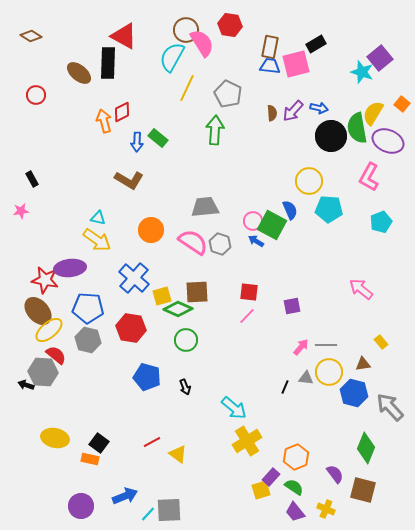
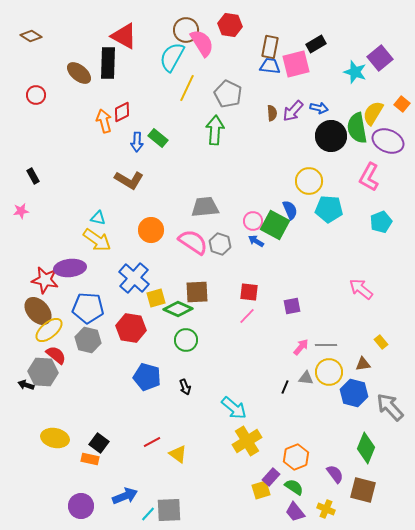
cyan star at (362, 72): moved 7 px left
black rectangle at (32, 179): moved 1 px right, 3 px up
green square at (272, 225): moved 3 px right
yellow square at (162, 296): moved 6 px left, 2 px down
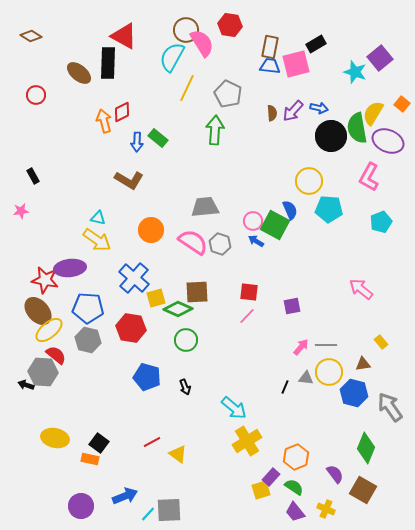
gray arrow at (390, 407): rotated 8 degrees clockwise
brown square at (363, 490): rotated 16 degrees clockwise
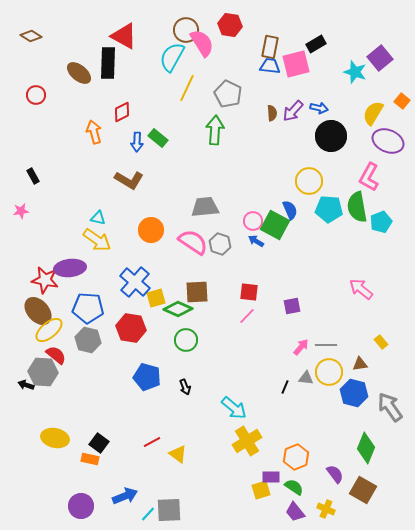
orange square at (402, 104): moved 3 px up
orange arrow at (104, 121): moved 10 px left, 11 px down
green semicircle at (357, 128): moved 79 px down
blue cross at (134, 278): moved 1 px right, 4 px down
brown triangle at (363, 364): moved 3 px left
purple rectangle at (271, 477): rotated 48 degrees clockwise
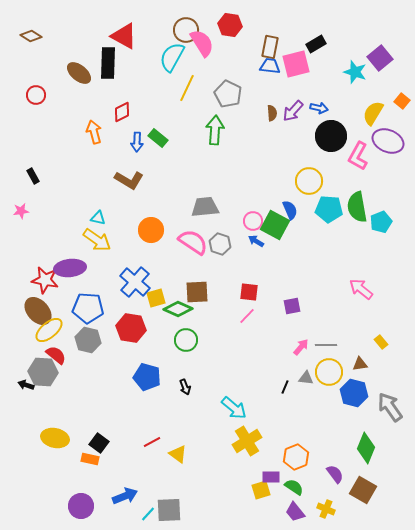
pink L-shape at (369, 177): moved 11 px left, 21 px up
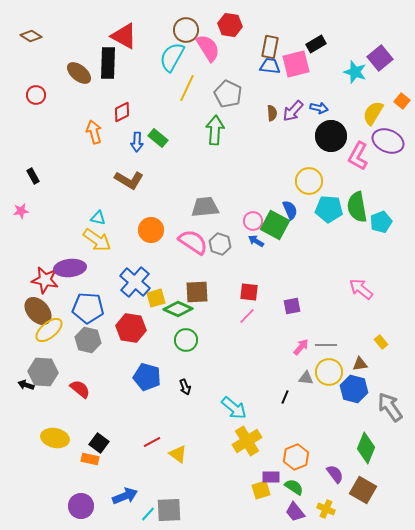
pink semicircle at (202, 43): moved 6 px right, 5 px down
red semicircle at (56, 355): moved 24 px right, 34 px down
black line at (285, 387): moved 10 px down
blue hexagon at (354, 393): moved 4 px up
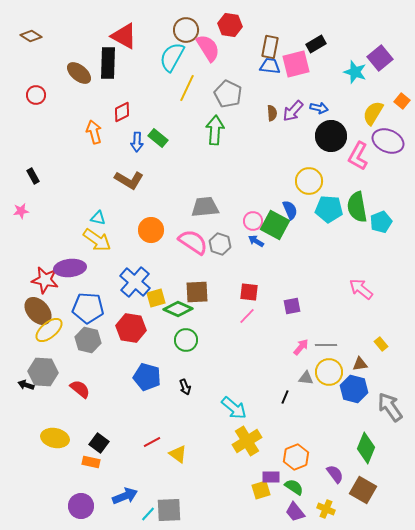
yellow rectangle at (381, 342): moved 2 px down
orange rectangle at (90, 459): moved 1 px right, 3 px down
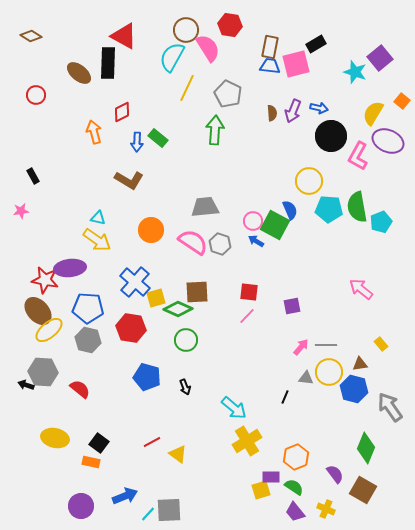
purple arrow at (293, 111): rotated 20 degrees counterclockwise
